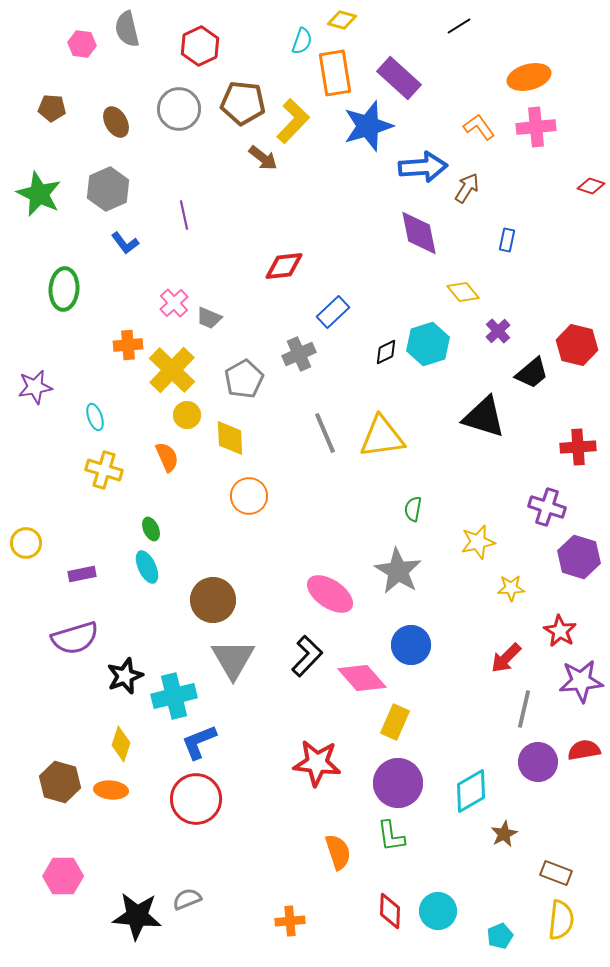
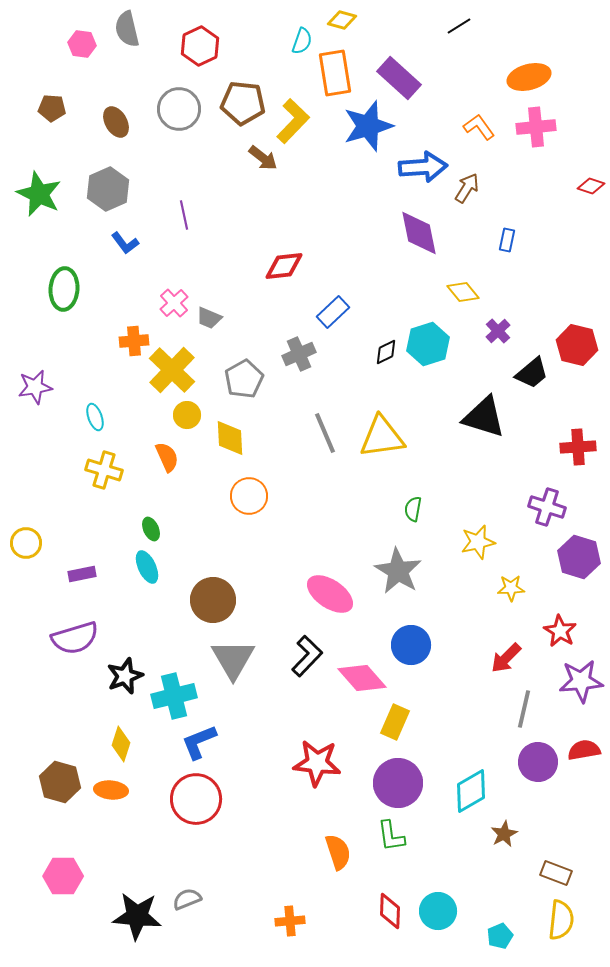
orange cross at (128, 345): moved 6 px right, 4 px up
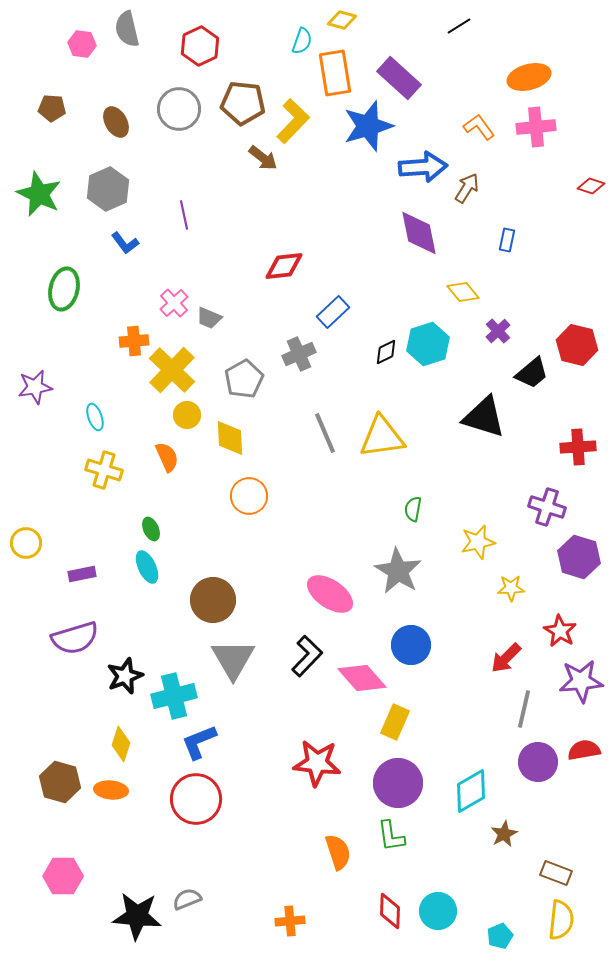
green ellipse at (64, 289): rotated 9 degrees clockwise
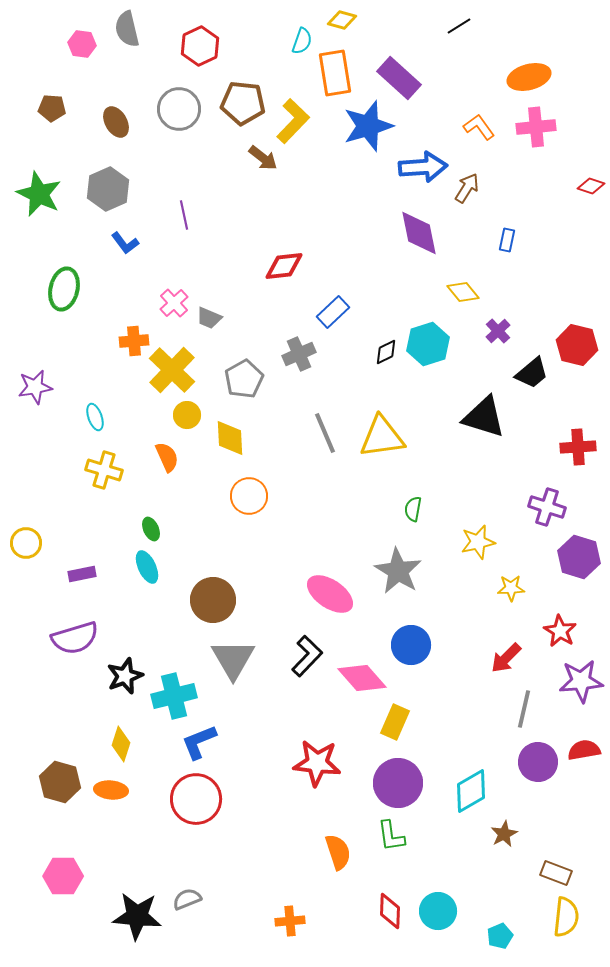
yellow semicircle at (561, 920): moved 5 px right, 3 px up
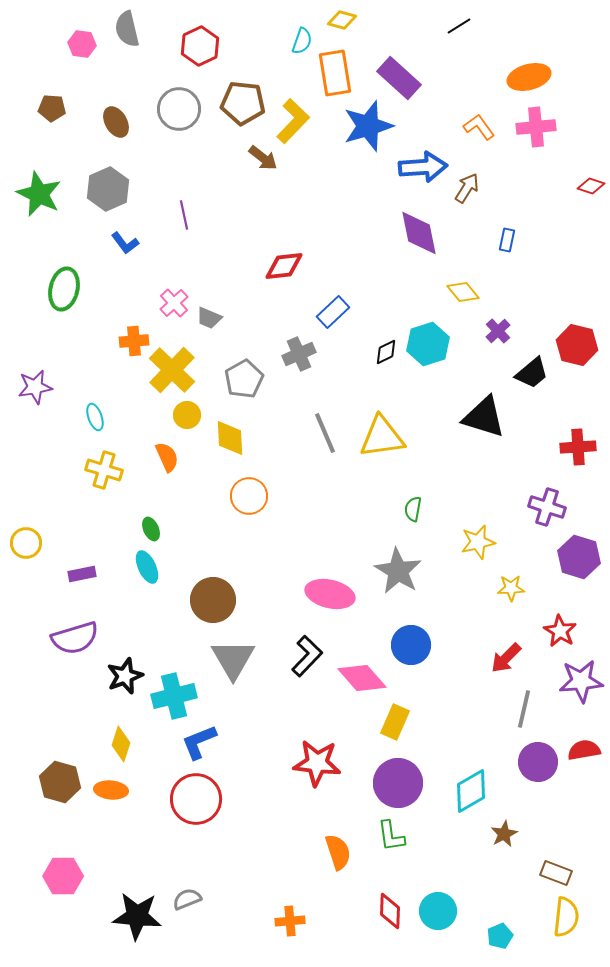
pink ellipse at (330, 594): rotated 21 degrees counterclockwise
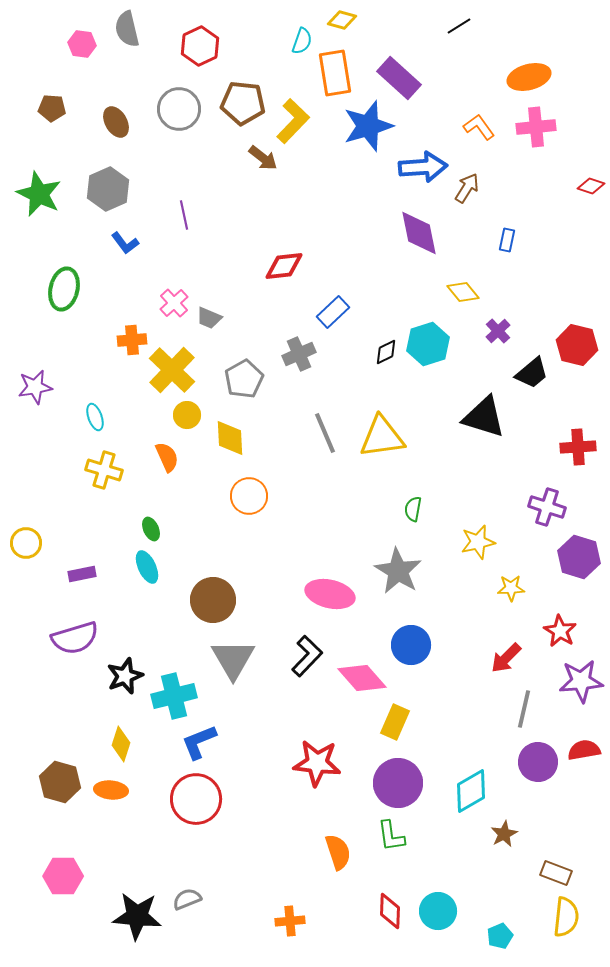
orange cross at (134, 341): moved 2 px left, 1 px up
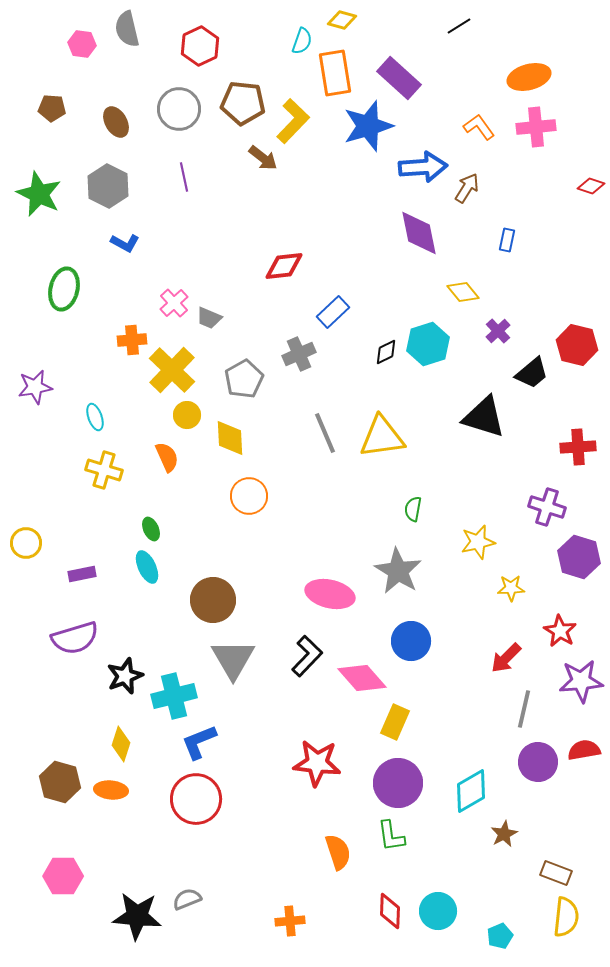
gray hexagon at (108, 189): moved 3 px up; rotated 9 degrees counterclockwise
purple line at (184, 215): moved 38 px up
blue L-shape at (125, 243): rotated 24 degrees counterclockwise
blue circle at (411, 645): moved 4 px up
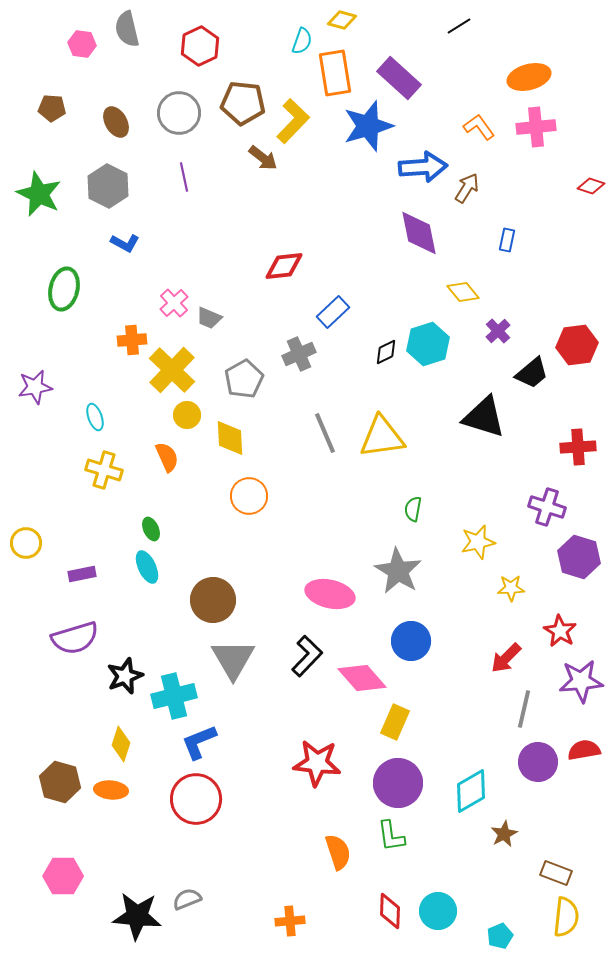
gray circle at (179, 109): moved 4 px down
red hexagon at (577, 345): rotated 21 degrees counterclockwise
